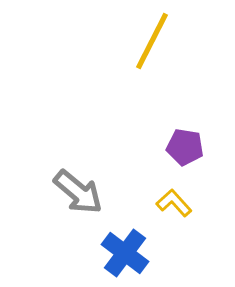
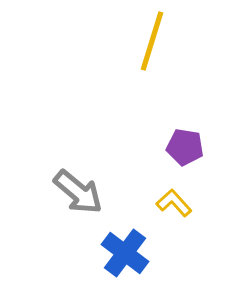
yellow line: rotated 10 degrees counterclockwise
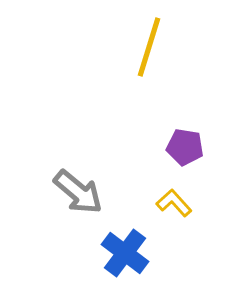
yellow line: moved 3 px left, 6 px down
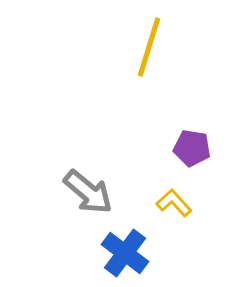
purple pentagon: moved 7 px right, 1 px down
gray arrow: moved 10 px right
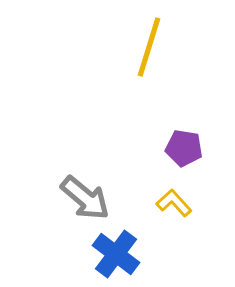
purple pentagon: moved 8 px left
gray arrow: moved 3 px left, 6 px down
blue cross: moved 9 px left, 1 px down
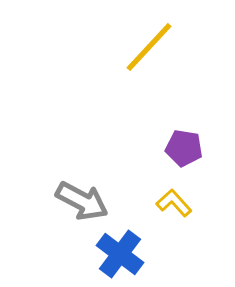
yellow line: rotated 26 degrees clockwise
gray arrow: moved 3 px left, 3 px down; rotated 12 degrees counterclockwise
blue cross: moved 4 px right
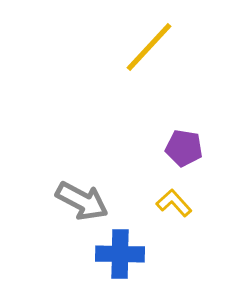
blue cross: rotated 36 degrees counterclockwise
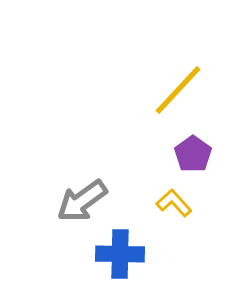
yellow line: moved 29 px right, 43 px down
purple pentagon: moved 9 px right, 6 px down; rotated 27 degrees clockwise
gray arrow: rotated 116 degrees clockwise
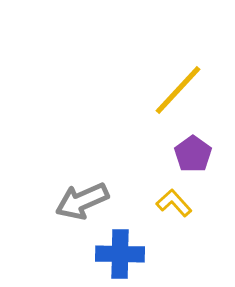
gray arrow: rotated 12 degrees clockwise
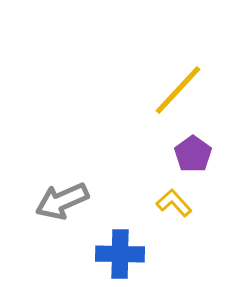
gray arrow: moved 20 px left
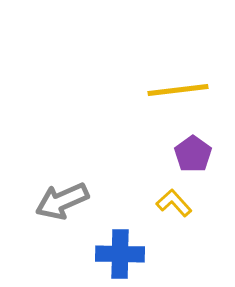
yellow line: rotated 40 degrees clockwise
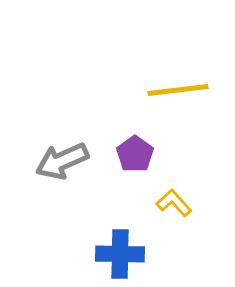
purple pentagon: moved 58 px left
gray arrow: moved 40 px up
